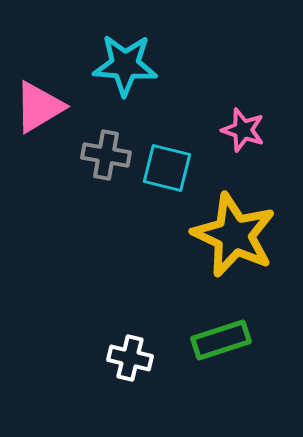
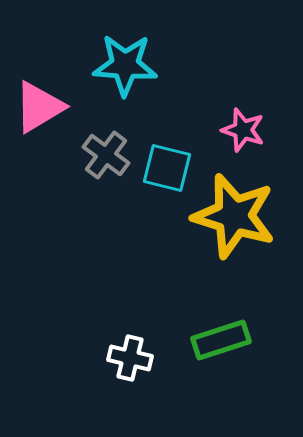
gray cross: rotated 27 degrees clockwise
yellow star: moved 19 px up; rotated 8 degrees counterclockwise
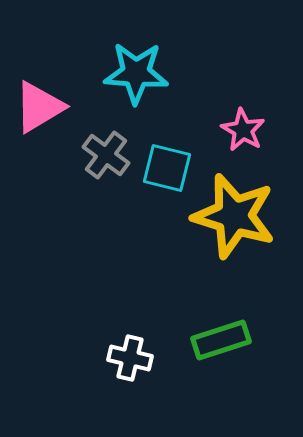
cyan star: moved 11 px right, 8 px down
pink star: rotated 12 degrees clockwise
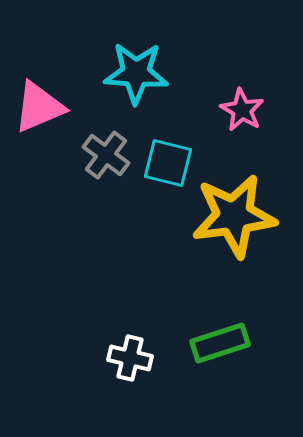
pink triangle: rotated 8 degrees clockwise
pink star: moved 1 px left, 20 px up
cyan square: moved 1 px right, 5 px up
yellow star: rotated 24 degrees counterclockwise
green rectangle: moved 1 px left, 3 px down
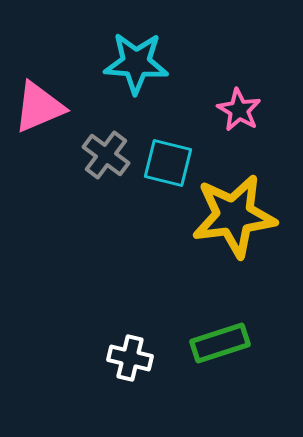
cyan star: moved 10 px up
pink star: moved 3 px left
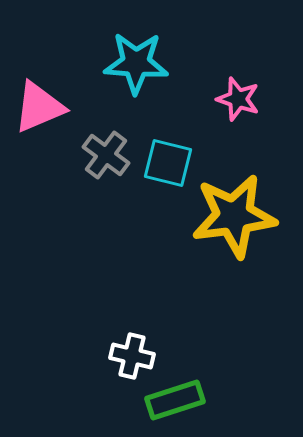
pink star: moved 1 px left, 11 px up; rotated 12 degrees counterclockwise
green rectangle: moved 45 px left, 57 px down
white cross: moved 2 px right, 2 px up
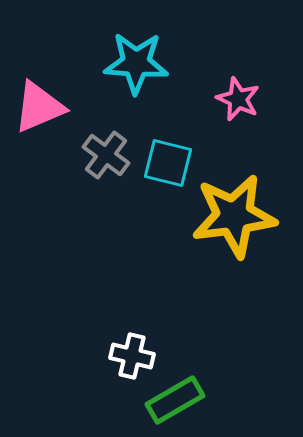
pink star: rotated 6 degrees clockwise
green rectangle: rotated 12 degrees counterclockwise
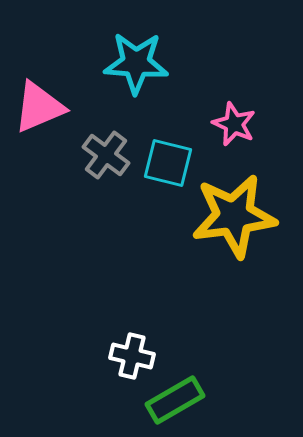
pink star: moved 4 px left, 25 px down
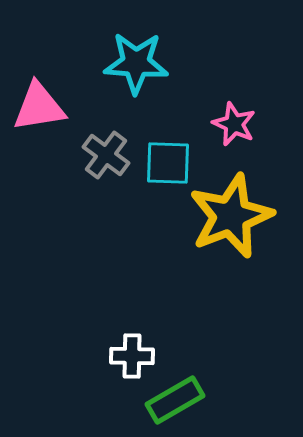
pink triangle: rotated 14 degrees clockwise
cyan square: rotated 12 degrees counterclockwise
yellow star: moved 3 px left; rotated 14 degrees counterclockwise
white cross: rotated 12 degrees counterclockwise
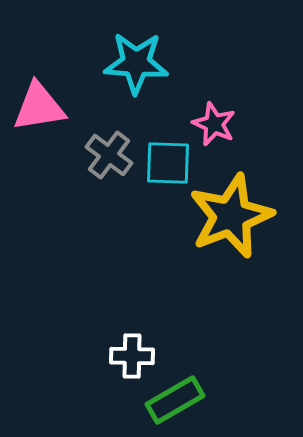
pink star: moved 20 px left
gray cross: moved 3 px right
